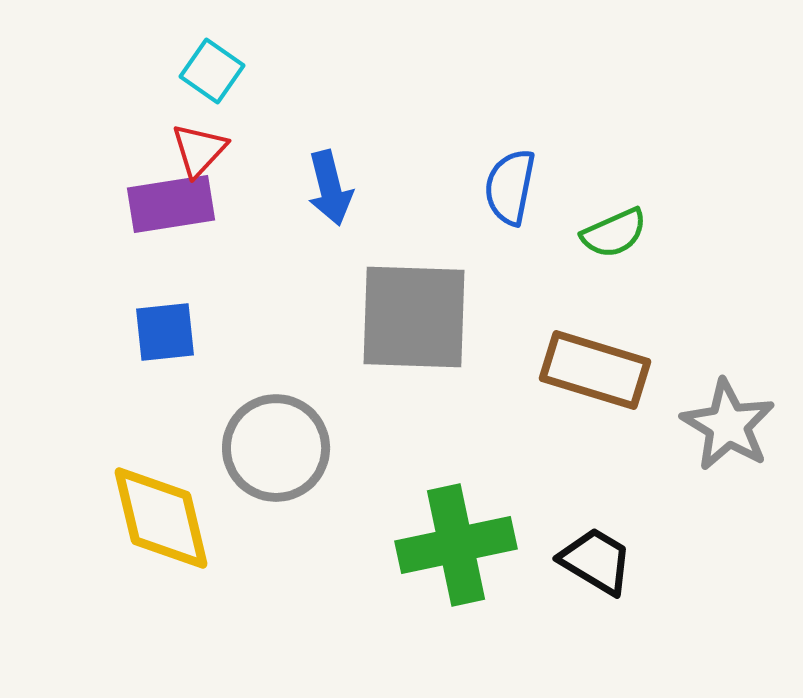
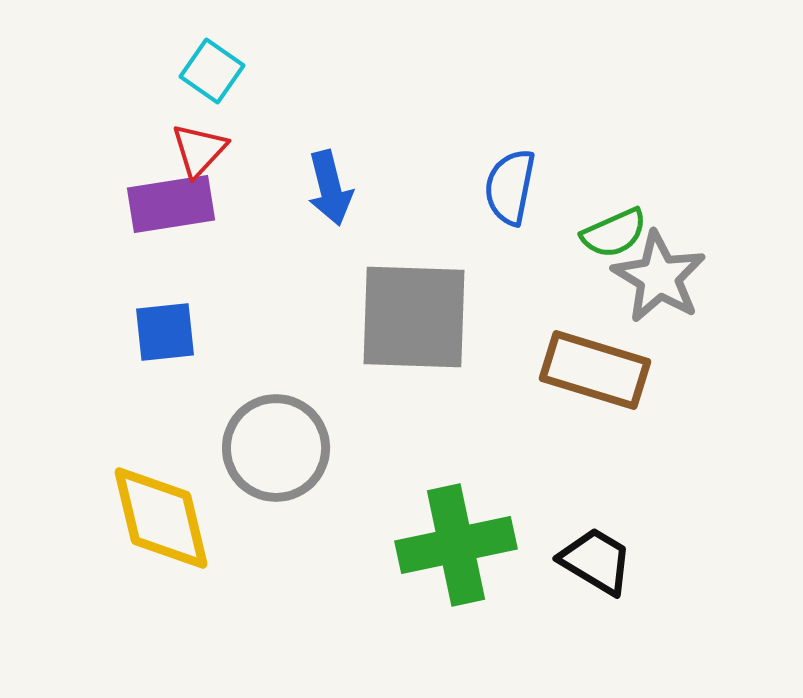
gray star: moved 69 px left, 148 px up
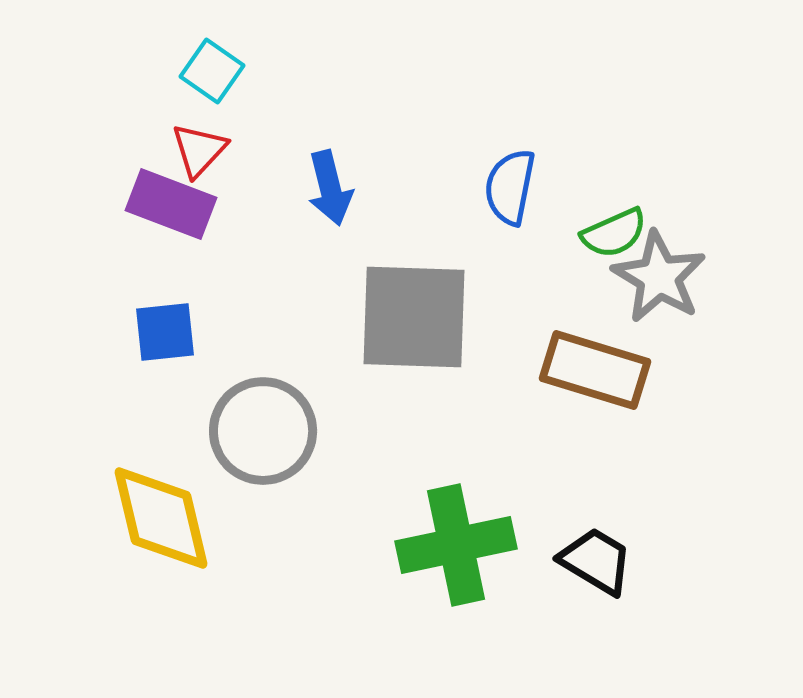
purple rectangle: rotated 30 degrees clockwise
gray circle: moved 13 px left, 17 px up
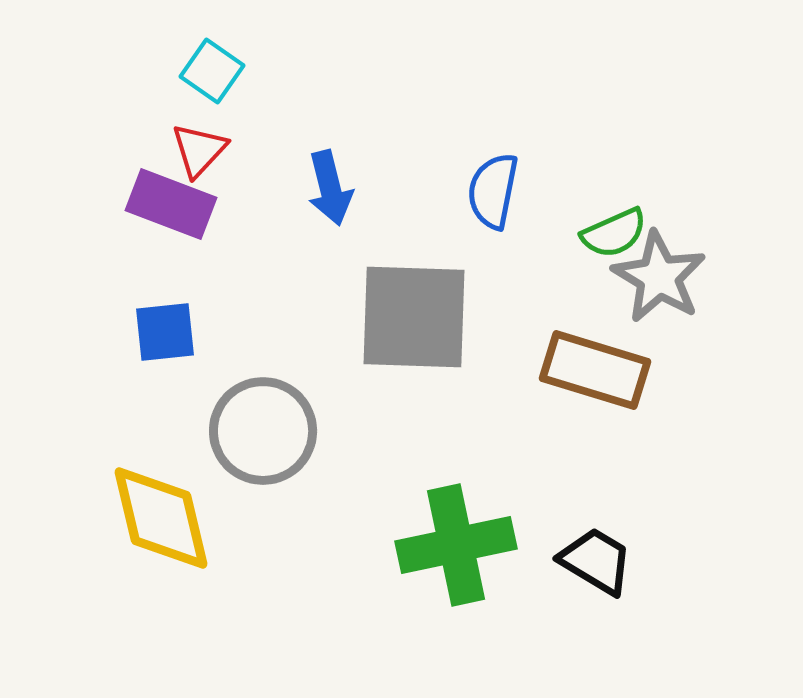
blue semicircle: moved 17 px left, 4 px down
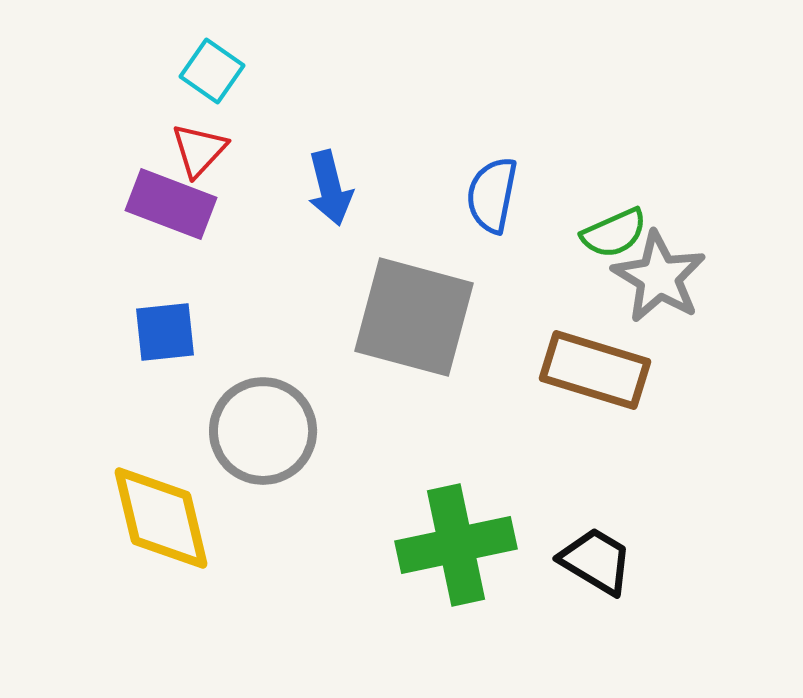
blue semicircle: moved 1 px left, 4 px down
gray square: rotated 13 degrees clockwise
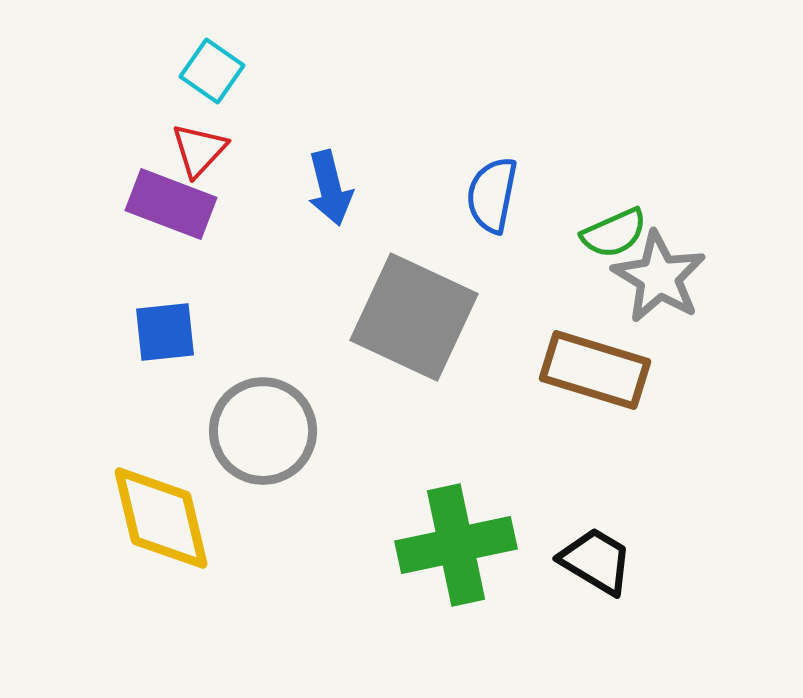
gray square: rotated 10 degrees clockwise
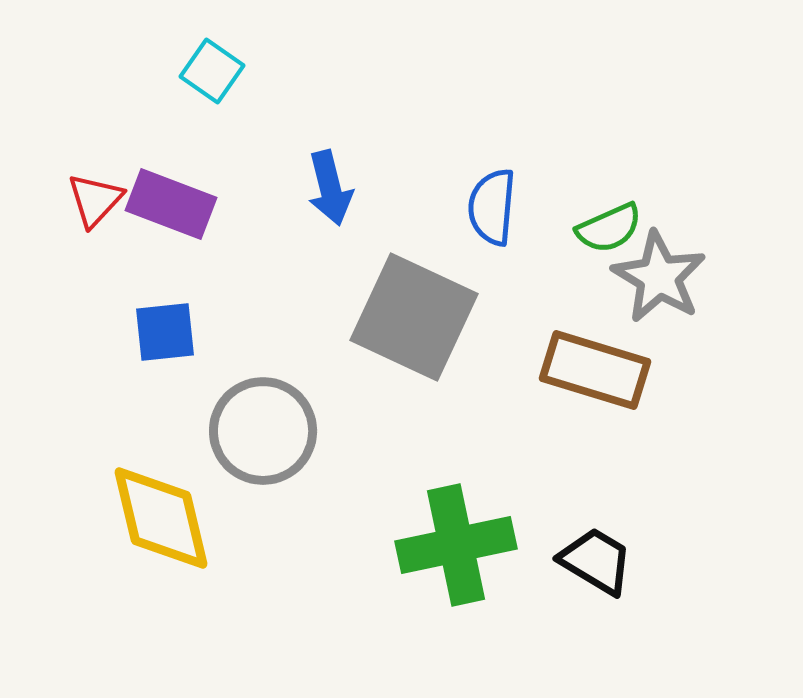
red triangle: moved 104 px left, 50 px down
blue semicircle: moved 12 px down; rotated 6 degrees counterclockwise
green semicircle: moved 5 px left, 5 px up
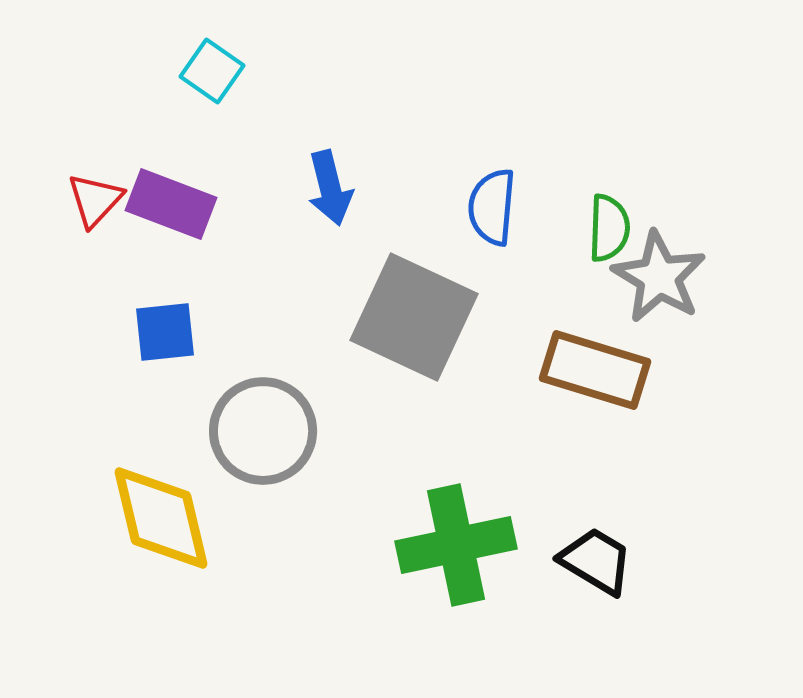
green semicircle: rotated 64 degrees counterclockwise
